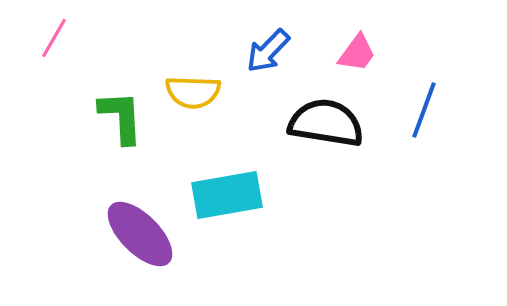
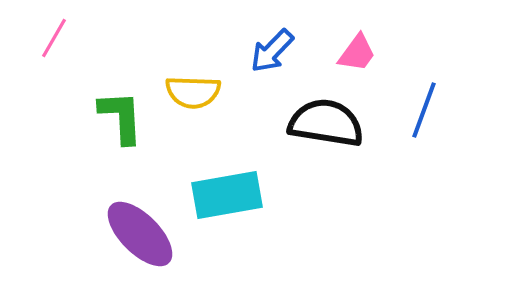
blue arrow: moved 4 px right
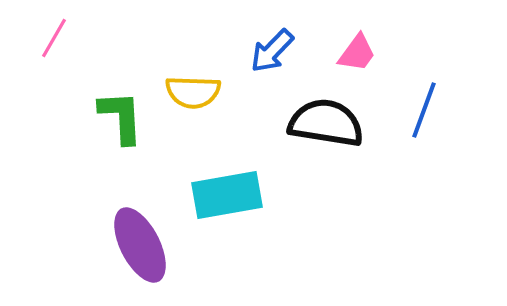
purple ellipse: moved 11 px down; rotated 18 degrees clockwise
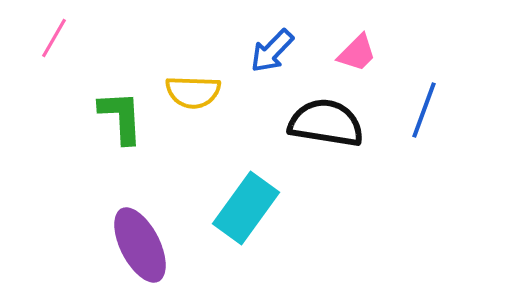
pink trapezoid: rotated 9 degrees clockwise
cyan rectangle: moved 19 px right, 13 px down; rotated 44 degrees counterclockwise
